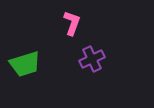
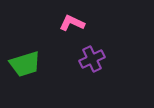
pink L-shape: rotated 85 degrees counterclockwise
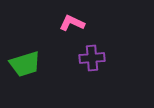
purple cross: moved 1 px up; rotated 20 degrees clockwise
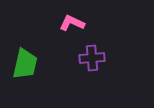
green trapezoid: rotated 60 degrees counterclockwise
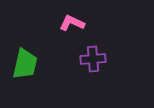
purple cross: moved 1 px right, 1 px down
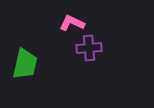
purple cross: moved 4 px left, 11 px up
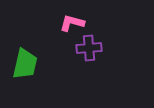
pink L-shape: rotated 10 degrees counterclockwise
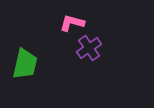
purple cross: rotated 30 degrees counterclockwise
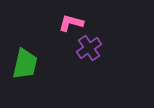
pink L-shape: moved 1 px left
